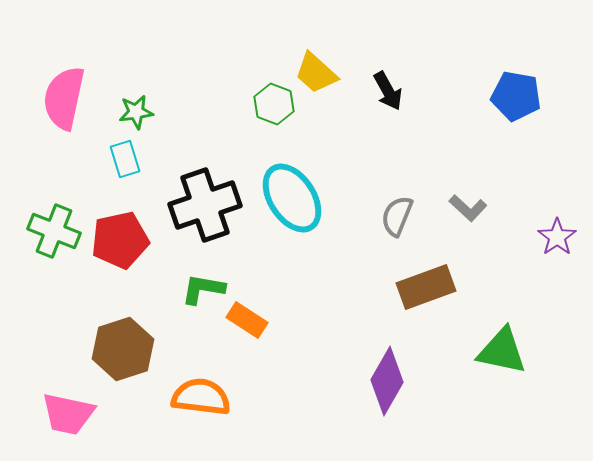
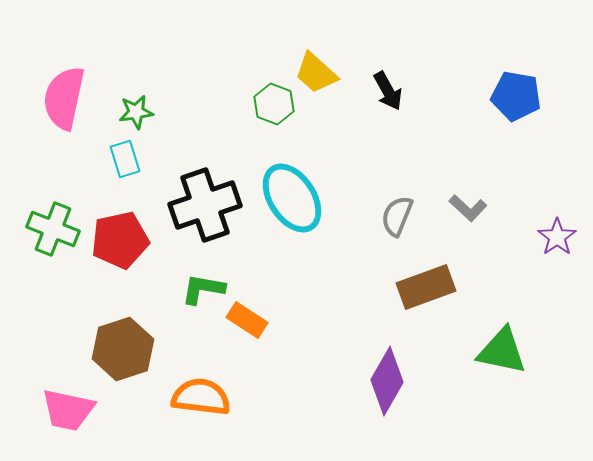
green cross: moved 1 px left, 2 px up
pink trapezoid: moved 4 px up
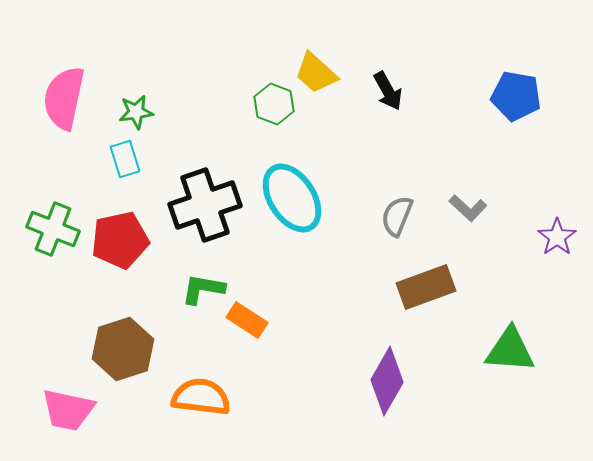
green triangle: moved 8 px right, 1 px up; rotated 8 degrees counterclockwise
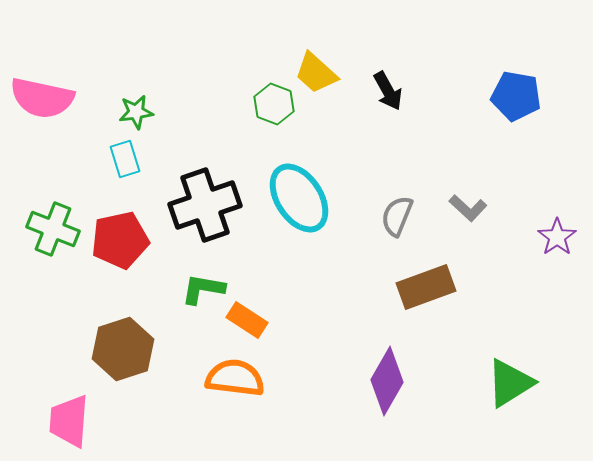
pink semicircle: moved 22 px left; rotated 90 degrees counterclockwise
cyan ellipse: moved 7 px right
green triangle: moved 33 px down; rotated 36 degrees counterclockwise
orange semicircle: moved 34 px right, 19 px up
pink trapezoid: moved 1 px right, 11 px down; rotated 82 degrees clockwise
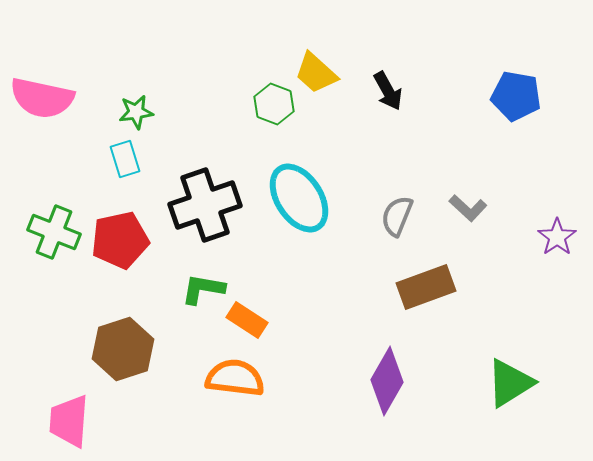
green cross: moved 1 px right, 3 px down
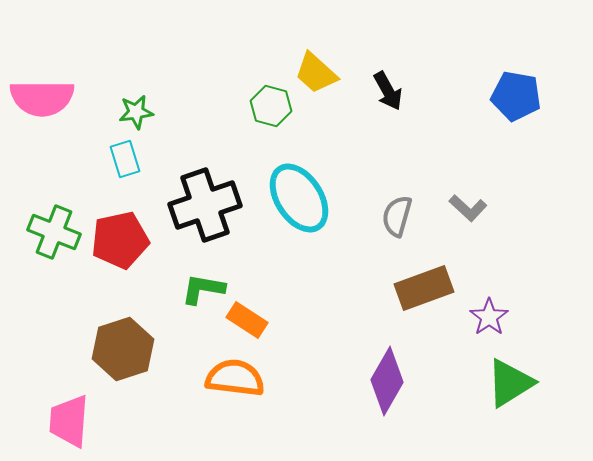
pink semicircle: rotated 12 degrees counterclockwise
green hexagon: moved 3 px left, 2 px down; rotated 6 degrees counterclockwise
gray semicircle: rotated 6 degrees counterclockwise
purple star: moved 68 px left, 80 px down
brown rectangle: moved 2 px left, 1 px down
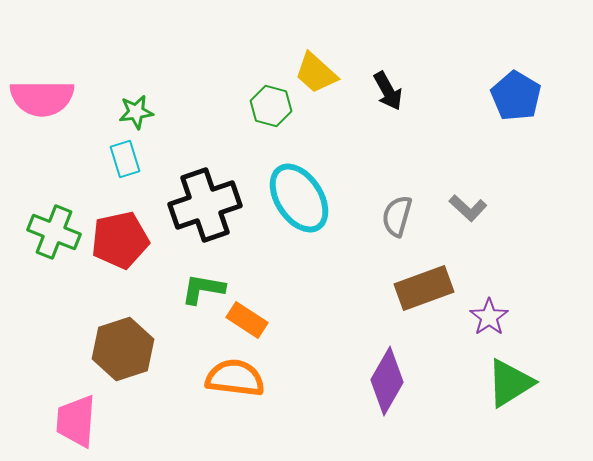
blue pentagon: rotated 21 degrees clockwise
pink trapezoid: moved 7 px right
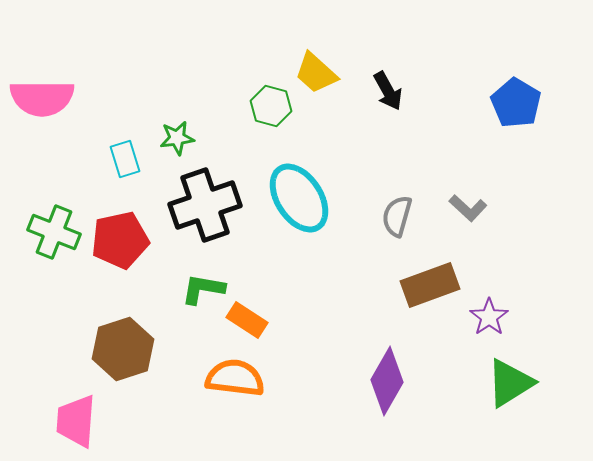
blue pentagon: moved 7 px down
green star: moved 41 px right, 26 px down
brown rectangle: moved 6 px right, 3 px up
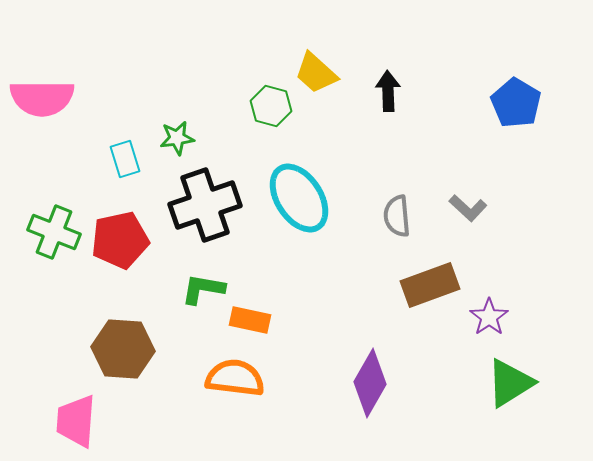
black arrow: rotated 153 degrees counterclockwise
gray semicircle: rotated 21 degrees counterclockwise
orange rectangle: moved 3 px right; rotated 21 degrees counterclockwise
brown hexagon: rotated 22 degrees clockwise
purple diamond: moved 17 px left, 2 px down
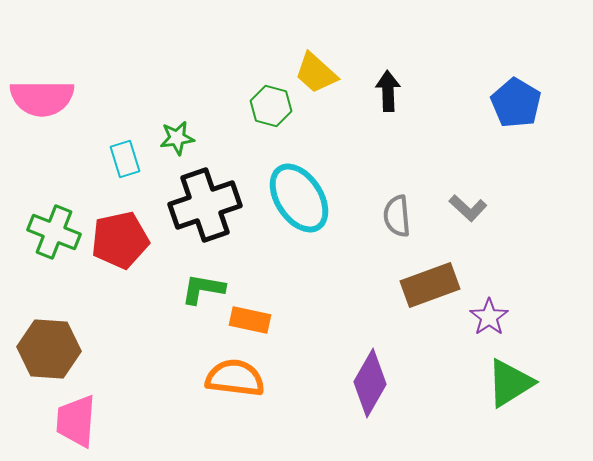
brown hexagon: moved 74 px left
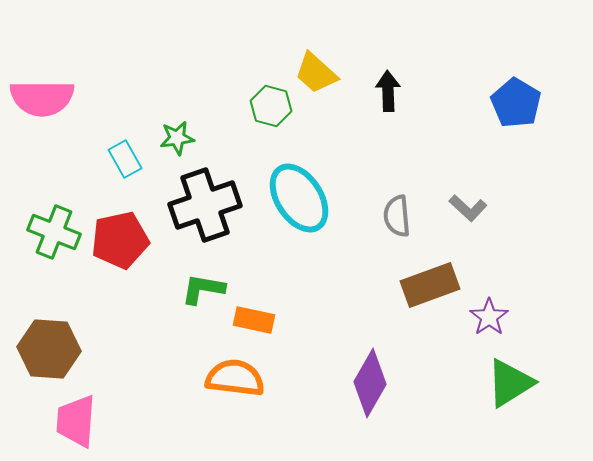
cyan rectangle: rotated 12 degrees counterclockwise
orange rectangle: moved 4 px right
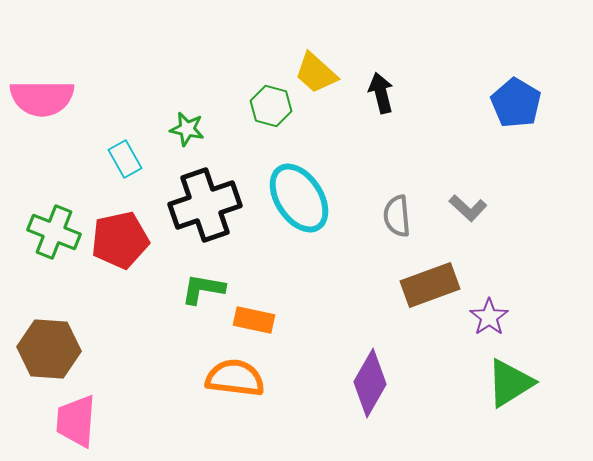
black arrow: moved 7 px left, 2 px down; rotated 12 degrees counterclockwise
green star: moved 10 px right, 9 px up; rotated 20 degrees clockwise
